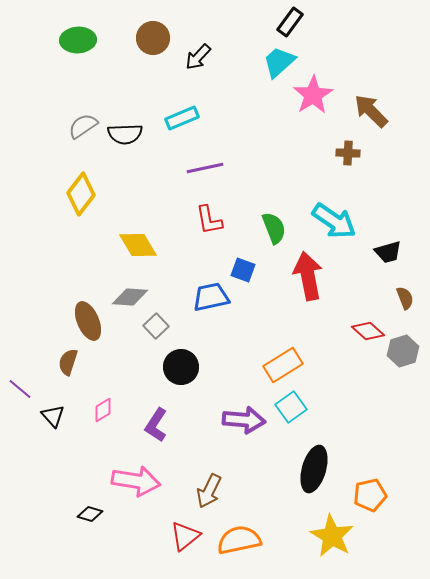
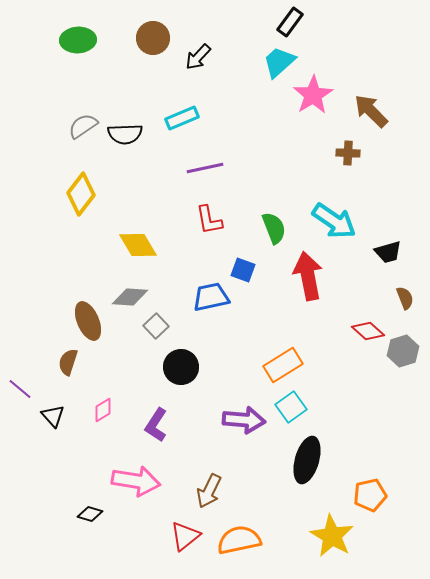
black ellipse at (314, 469): moved 7 px left, 9 px up
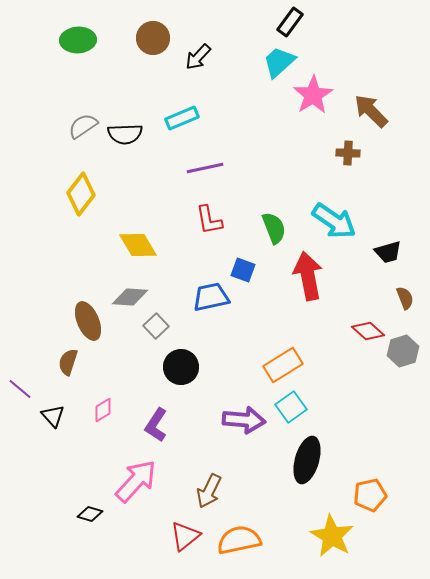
pink arrow at (136, 481): rotated 57 degrees counterclockwise
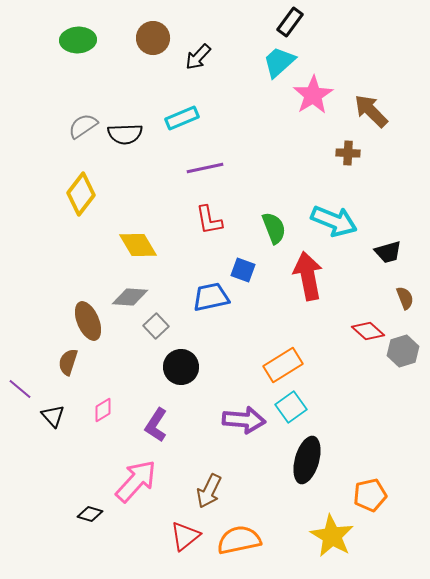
cyan arrow at (334, 221): rotated 12 degrees counterclockwise
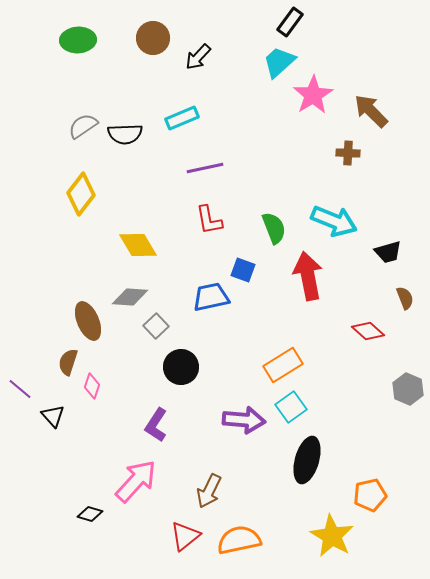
gray hexagon at (403, 351): moved 5 px right, 38 px down; rotated 20 degrees counterclockwise
pink diamond at (103, 410): moved 11 px left, 24 px up; rotated 40 degrees counterclockwise
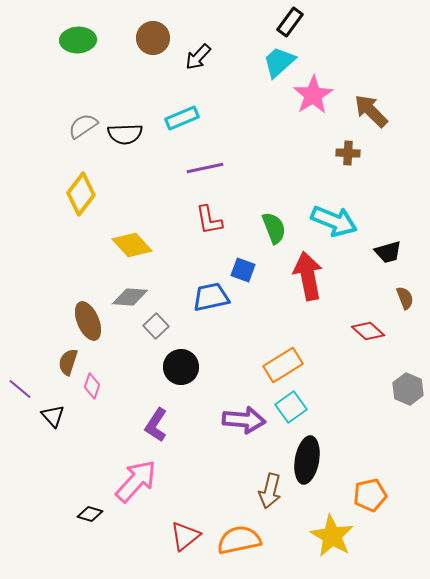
yellow diamond at (138, 245): moved 6 px left; rotated 12 degrees counterclockwise
black ellipse at (307, 460): rotated 6 degrees counterclockwise
brown arrow at (209, 491): moved 61 px right; rotated 12 degrees counterclockwise
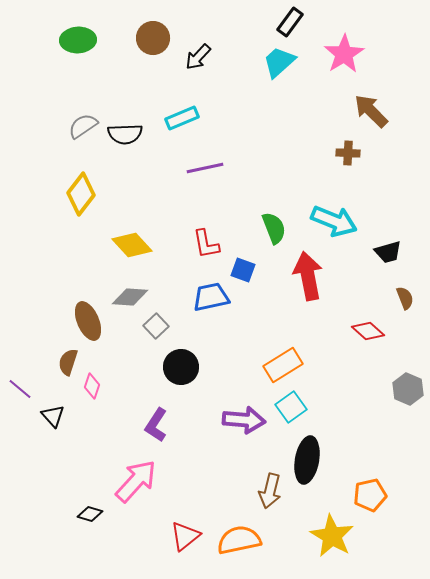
pink star at (313, 95): moved 31 px right, 41 px up
red L-shape at (209, 220): moved 3 px left, 24 px down
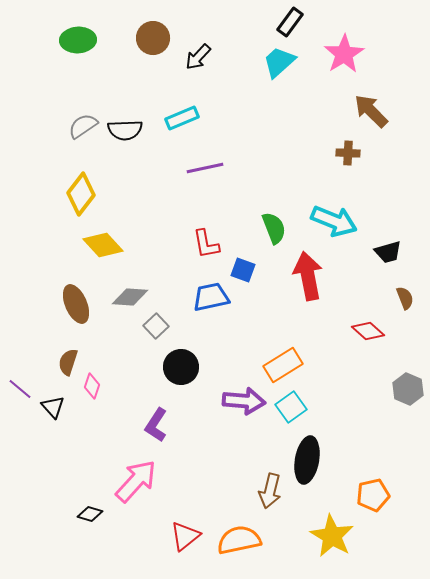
black semicircle at (125, 134): moved 4 px up
yellow diamond at (132, 245): moved 29 px left
brown ellipse at (88, 321): moved 12 px left, 17 px up
black triangle at (53, 416): moved 9 px up
purple arrow at (244, 420): moved 19 px up
orange pentagon at (370, 495): moved 3 px right
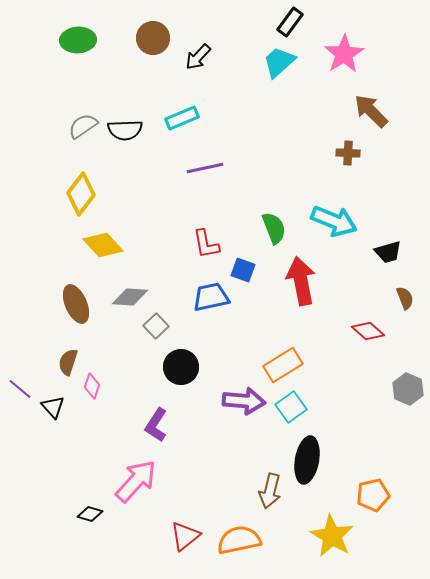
red arrow at (308, 276): moved 7 px left, 5 px down
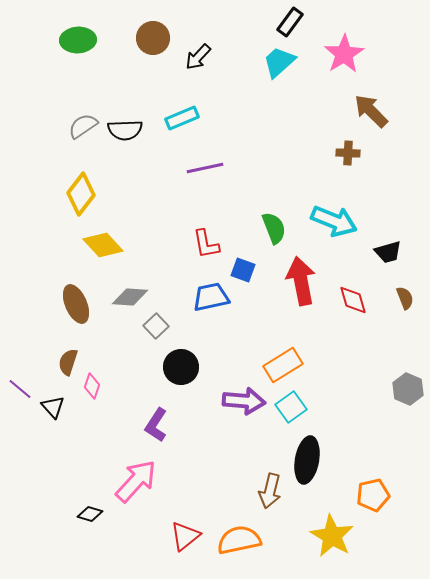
red diamond at (368, 331): moved 15 px left, 31 px up; rotated 32 degrees clockwise
